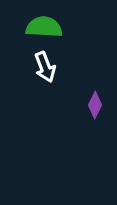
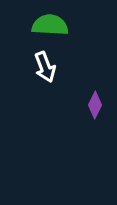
green semicircle: moved 6 px right, 2 px up
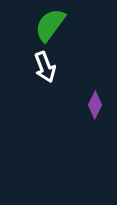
green semicircle: rotated 57 degrees counterclockwise
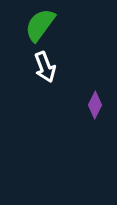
green semicircle: moved 10 px left
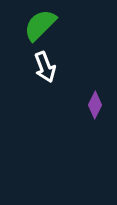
green semicircle: rotated 9 degrees clockwise
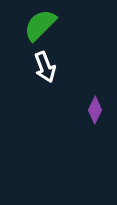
purple diamond: moved 5 px down
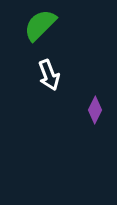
white arrow: moved 4 px right, 8 px down
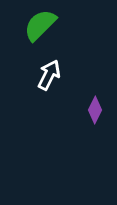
white arrow: rotated 132 degrees counterclockwise
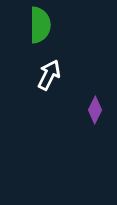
green semicircle: rotated 135 degrees clockwise
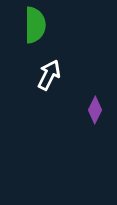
green semicircle: moved 5 px left
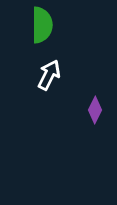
green semicircle: moved 7 px right
